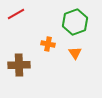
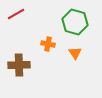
green hexagon: rotated 25 degrees counterclockwise
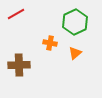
green hexagon: rotated 20 degrees clockwise
orange cross: moved 2 px right, 1 px up
orange triangle: rotated 24 degrees clockwise
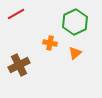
brown cross: rotated 25 degrees counterclockwise
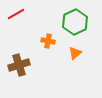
orange cross: moved 2 px left, 2 px up
brown cross: rotated 10 degrees clockwise
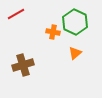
green hexagon: rotated 10 degrees counterclockwise
orange cross: moved 5 px right, 9 px up
brown cross: moved 4 px right
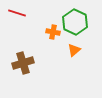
red line: moved 1 px right, 1 px up; rotated 48 degrees clockwise
orange triangle: moved 1 px left, 3 px up
brown cross: moved 2 px up
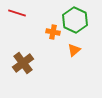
green hexagon: moved 2 px up
brown cross: rotated 20 degrees counterclockwise
